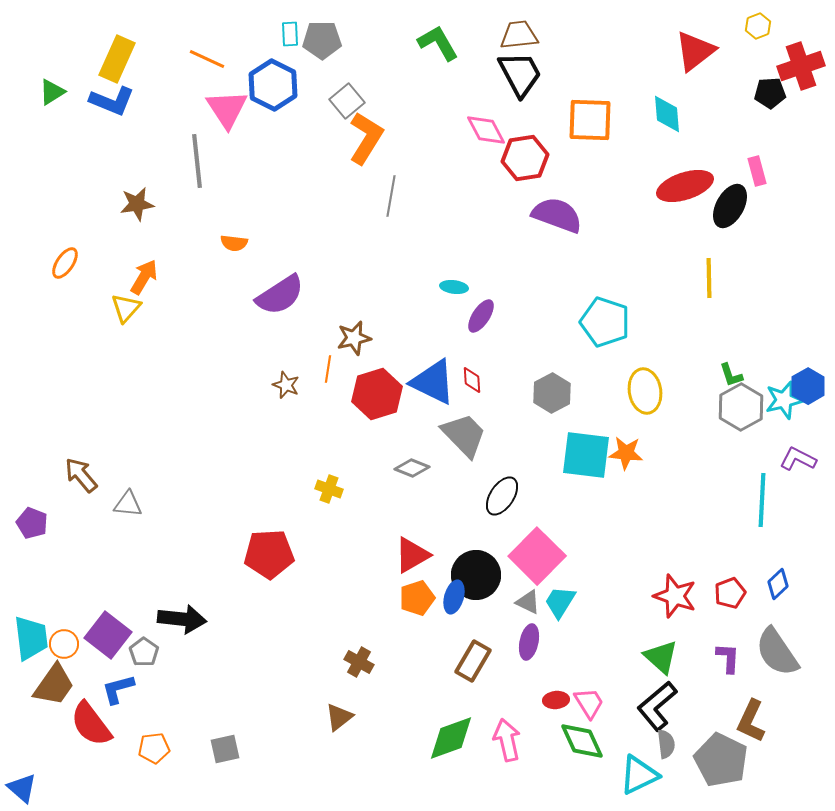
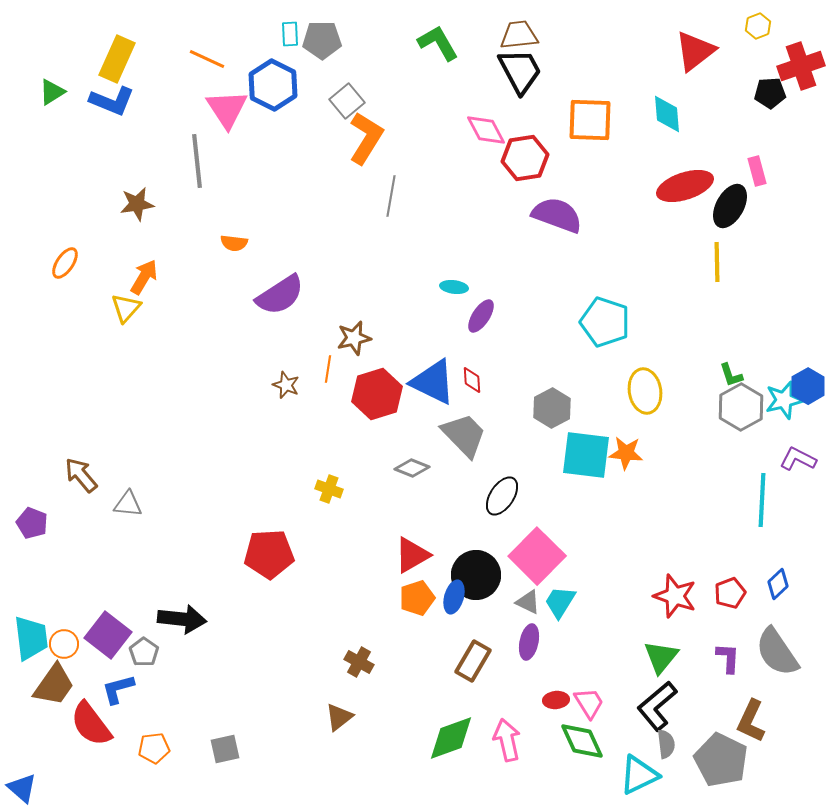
black trapezoid at (520, 74): moved 3 px up
yellow line at (709, 278): moved 8 px right, 16 px up
gray hexagon at (552, 393): moved 15 px down
green triangle at (661, 657): rotated 27 degrees clockwise
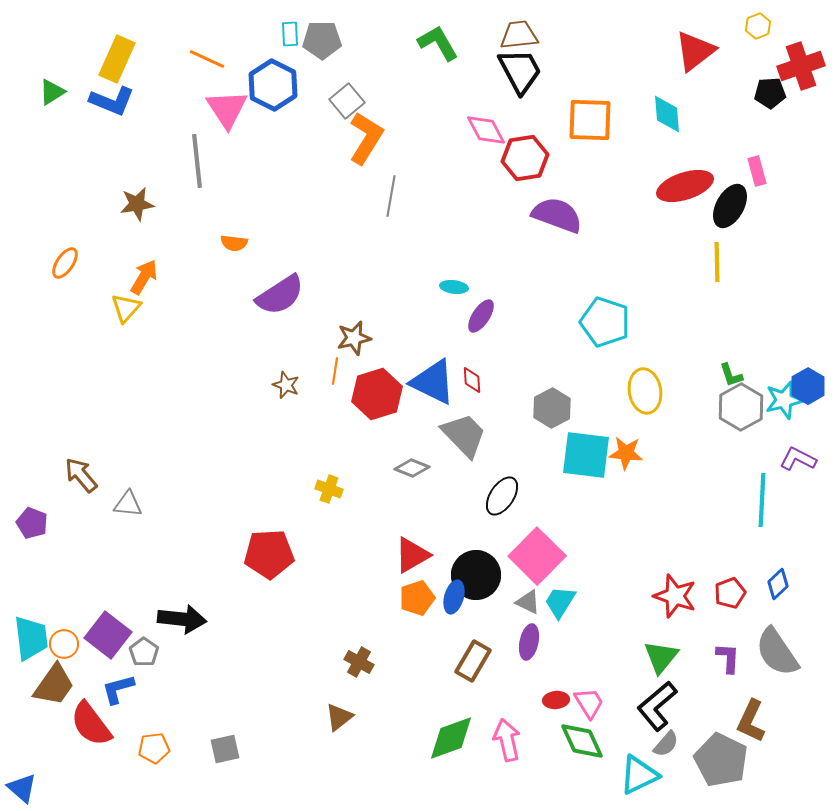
orange line at (328, 369): moved 7 px right, 2 px down
gray semicircle at (666, 744): rotated 48 degrees clockwise
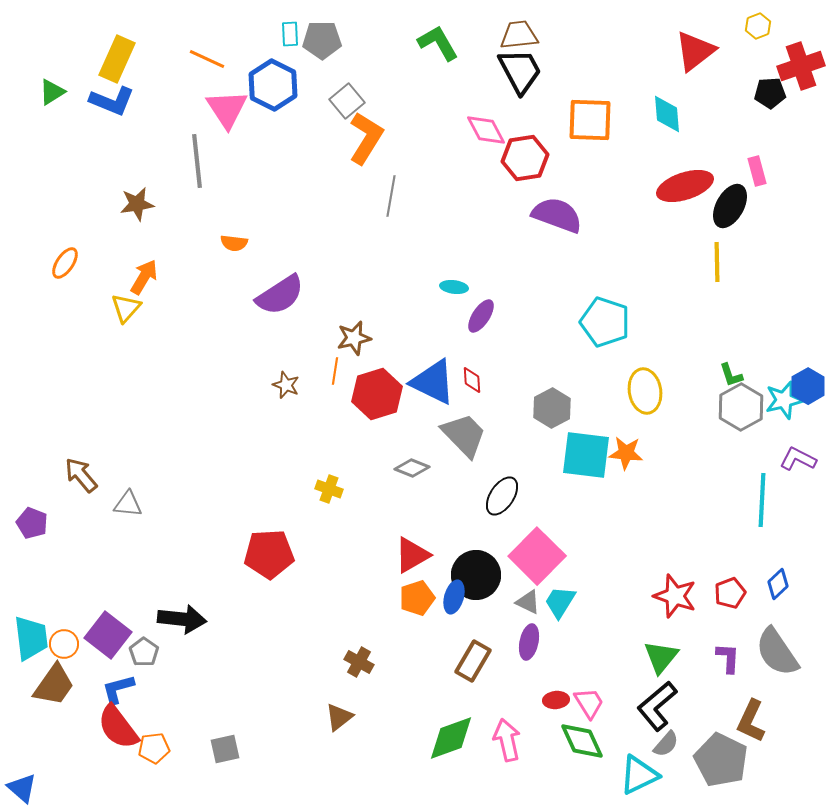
red semicircle at (91, 724): moved 27 px right, 3 px down
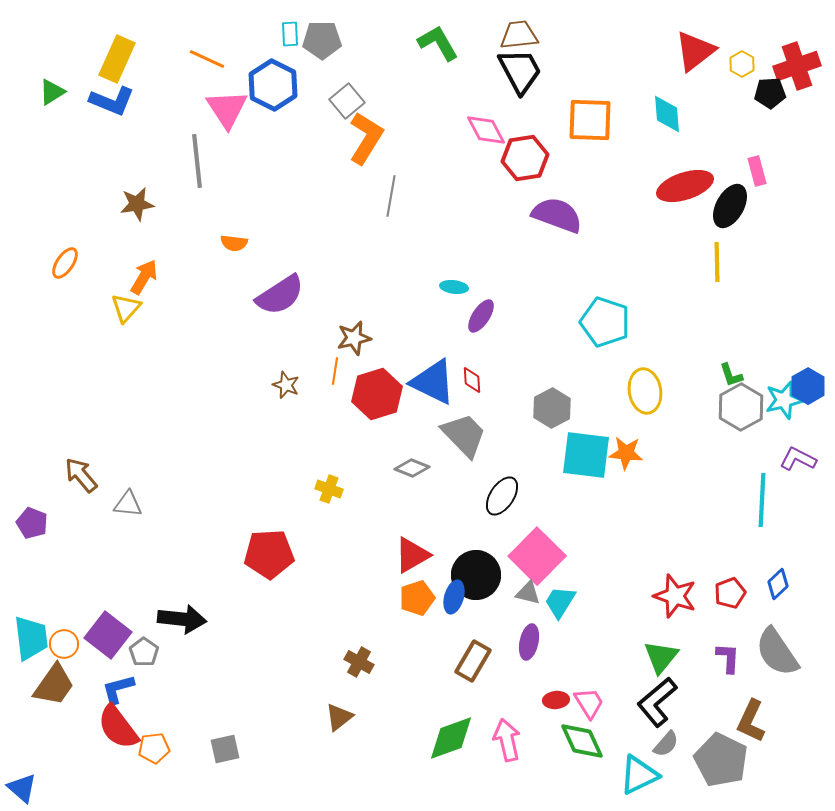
yellow hexagon at (758, 26): moved 16 px left, 38 px down; rotated 10 degrees counterclockwise
red cross at (801, 66): moved 4 px left
gray triangle at (528, 602): moved 9 px up; rotated 12 degrees counterclockwise
black L-shape at (657, 706): moved 4 px up
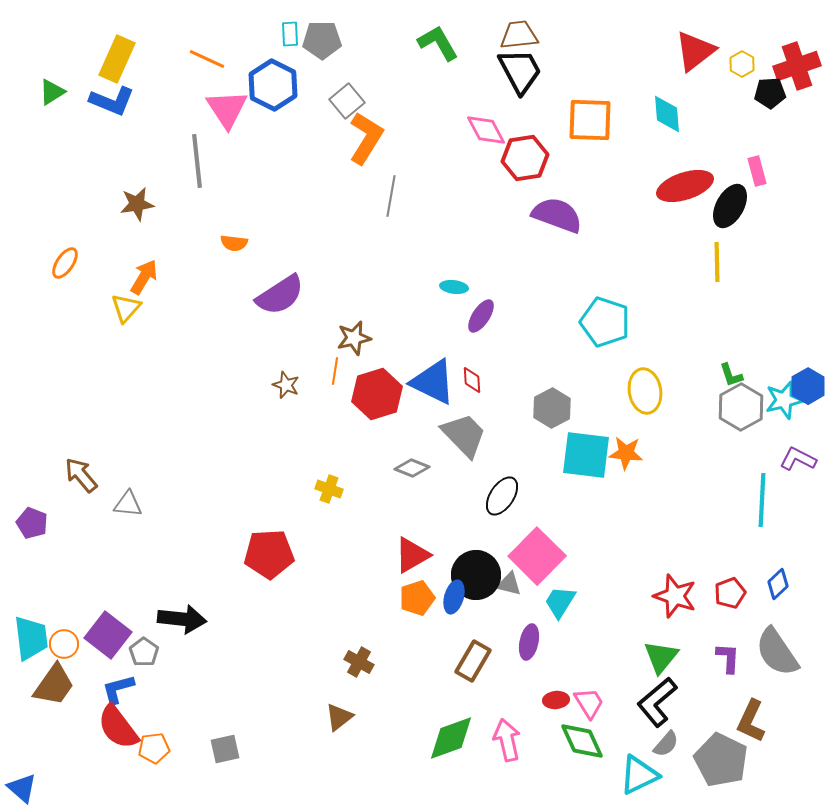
gray triangle at (528, 593): moved 19 px left, 9 px up
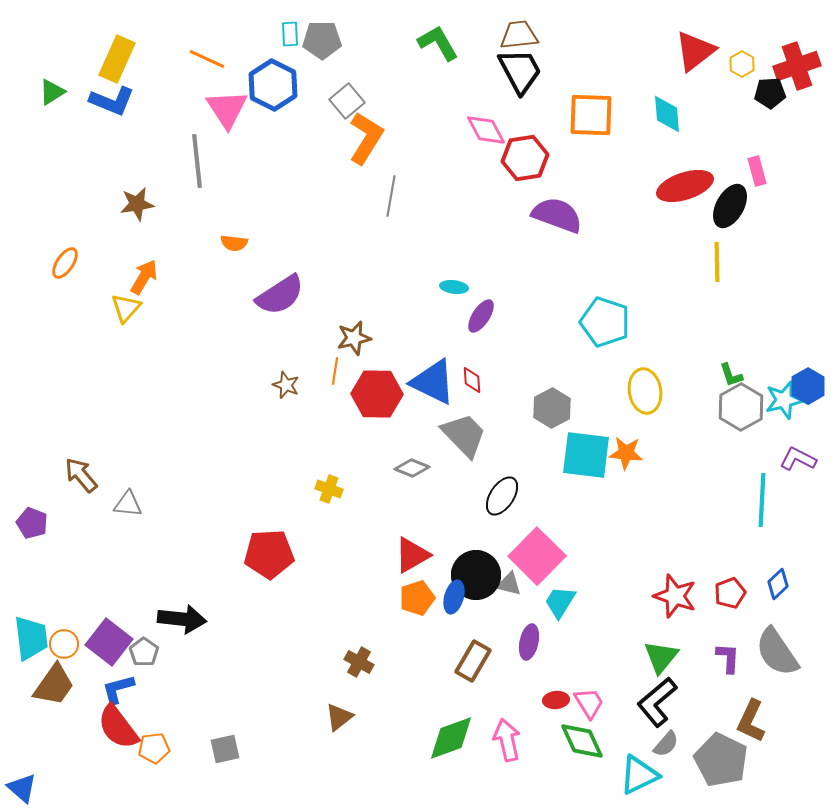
orange square at (590, 120): moved 1 px right, 5 px up
red hexagon at (377, 394): rotated 18 degrees clockwise
purple square at (108, 635): moved 1 px right, 7 px down
